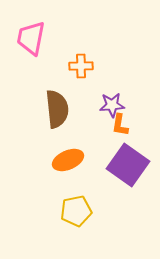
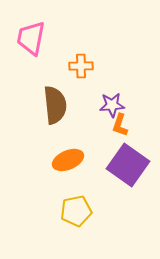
brown semicircle: moved 2 px left, 4 px up
orange L-shape: rotated 10 degrees clockwise
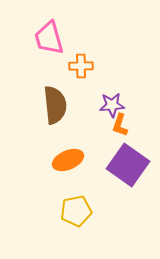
pink trapezoid: moved 18 px right; rotated 27 degrees counterclockwise
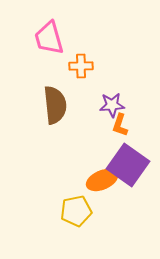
orange ellipse: moved 34 px right, 20 px down
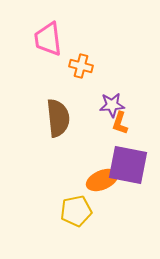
pink trapezoid: moved 1 px left, 1 px down; rotated 9 degrees clockwise
orange cross: rotated 15 degrees clockwise
brown semicircle: moved 3 px right, 13 px down
orange L-shape: moved 2 px up
purple square: rotated 24 degrees counterclockwise
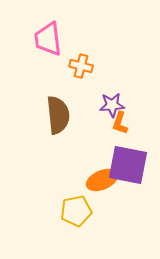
brown semicircle: moved 3 px up
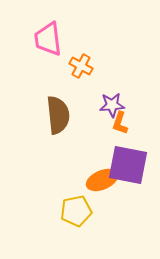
orange cross: rotated 15 degrees clockwise
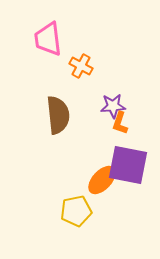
purple star: moved 1 px right, 1 px down
orange ellipse: rotated 24 degrees counterclockwise
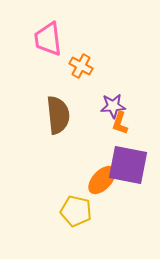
yellow pentagon: rotated 24 degrees clockwise
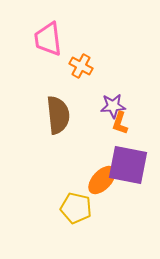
yellow pentagon: moved 3 px up
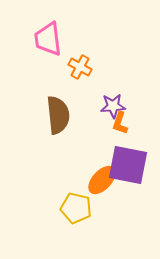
orange cross: moved 1 px left, 1 px down
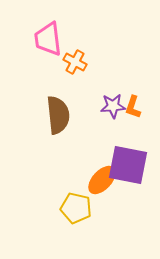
orange cross: moved 5 px left, 5 px up
orange L-shape: moved 13 px right, 16 px up
